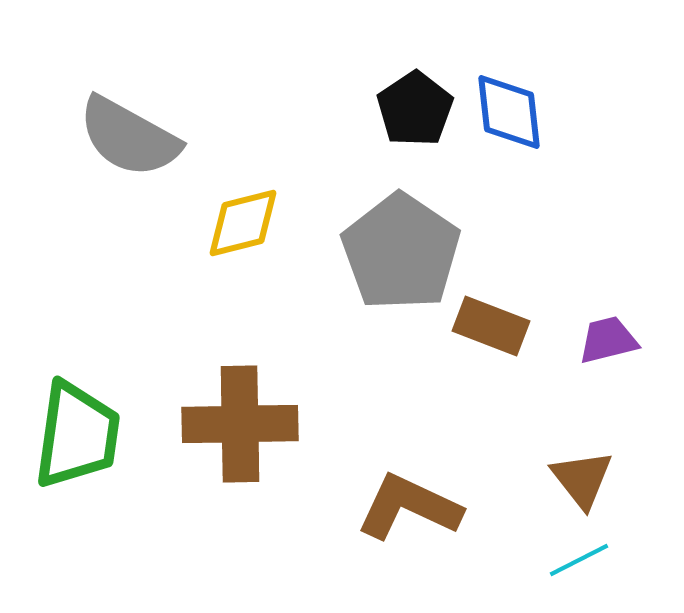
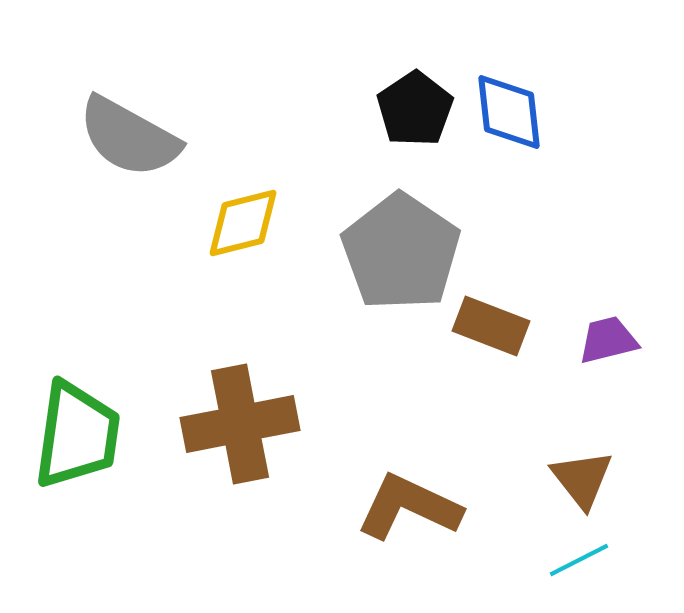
brown cross: rotated 10 degrees counterclockwise
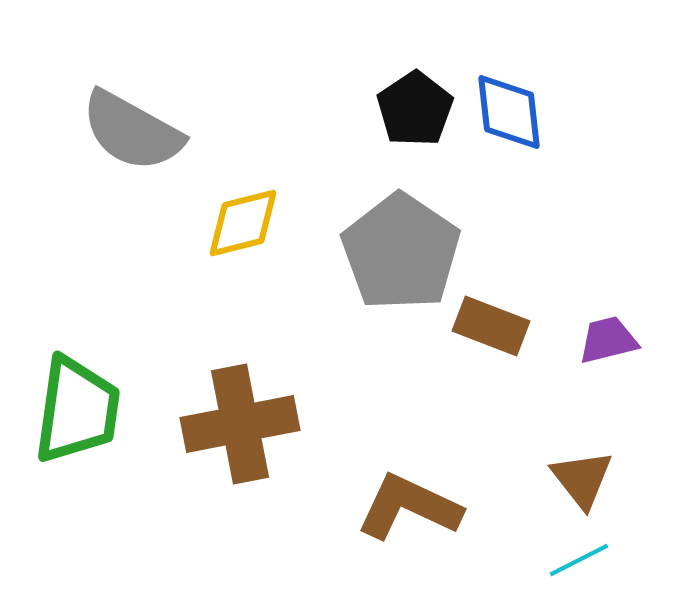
gray semicircle: moved 3 px right, 6 px up
green trapezoid: moved 25 px up
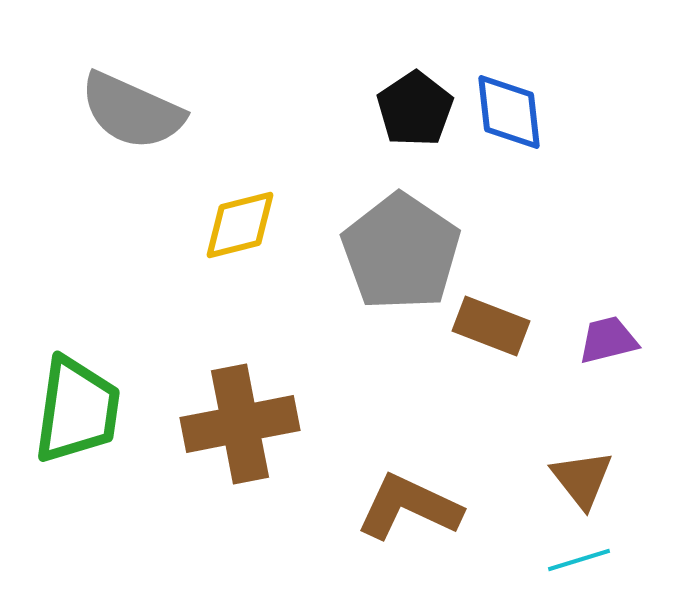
gray semicircle: moved 20 px up; rotated 5 degrees counterclockwise
yellow diamond: moved 3 px left, 2 px down
cyan line: rotated 10 degrees clockwise
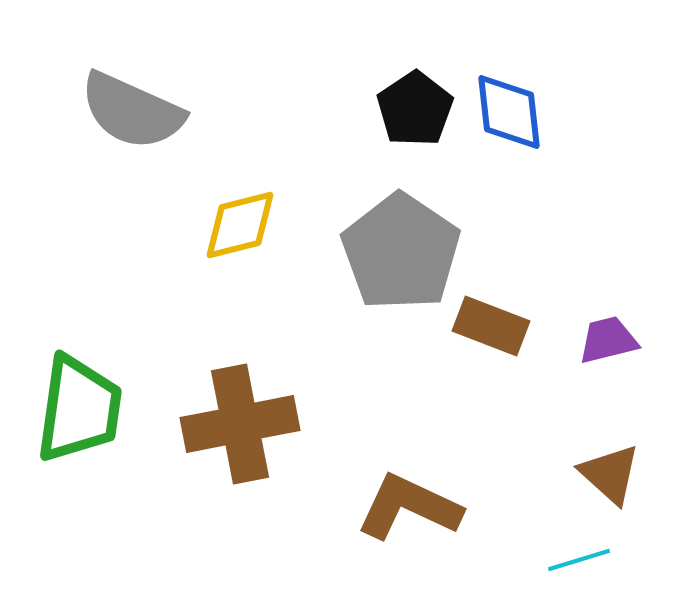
green trapezoid: moved 2 px right, 1 px up
brown triangle: moved 28 px right, 5 px up; rotated 10 degrees counterclockwise
